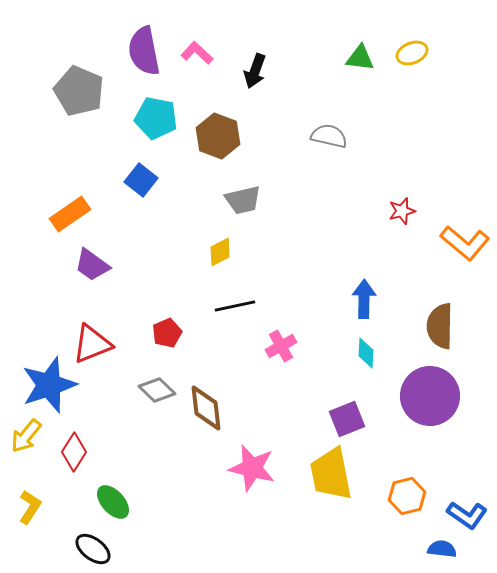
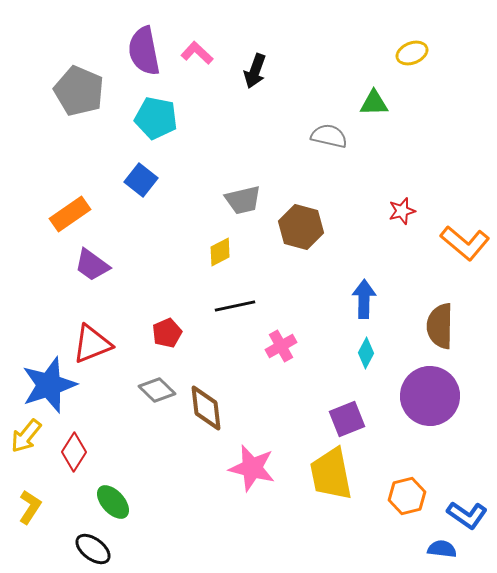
green triangle: moved 14 px right, 45 px down; rotated 8 degrees counterclockwise
brown hexagon: moved 83 px right, 91 px down; rotated 6 degrees counterclockwise
cyan diamond: rotated 24 degrees clockwise
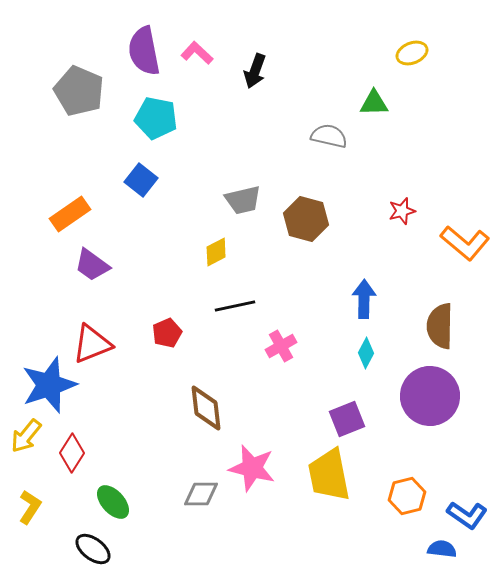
brown hexagon: moved 5 px right, 8 px up
yellow diamond: moved 4 px left
gray diamond: moved 44 px right, 104 px down; rotated 45 degrees counterclockwise
red diamond: moved 2 px left, 1 px down
yellow trapezoid: moved 2 px left, 1 px down
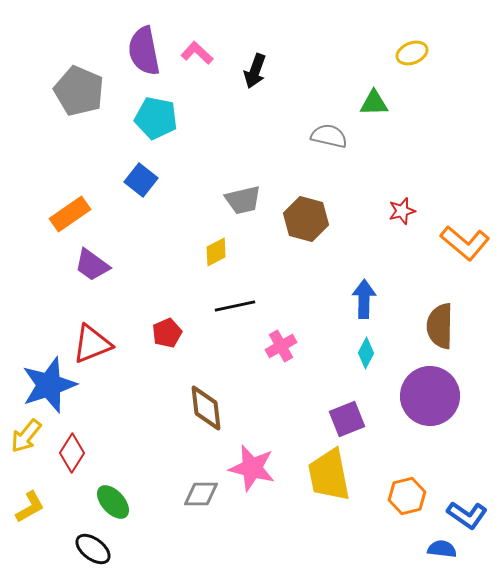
yellow L-shape: rotated 28 degrees clockwise
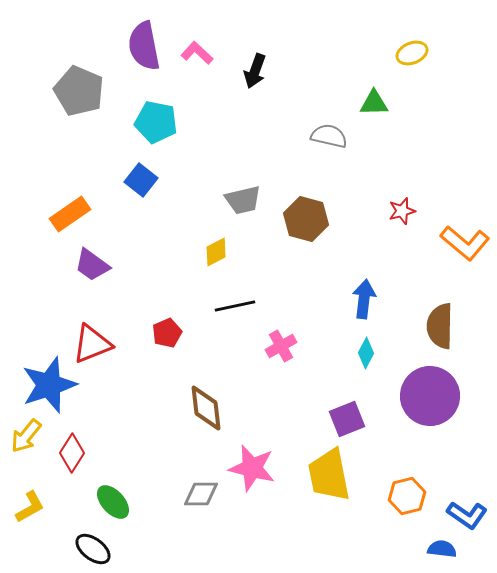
purple semicircle: moved 5 px up
cyan pentagon: moved 4 px down
blue arrow: rotated 6 degrees clockwise
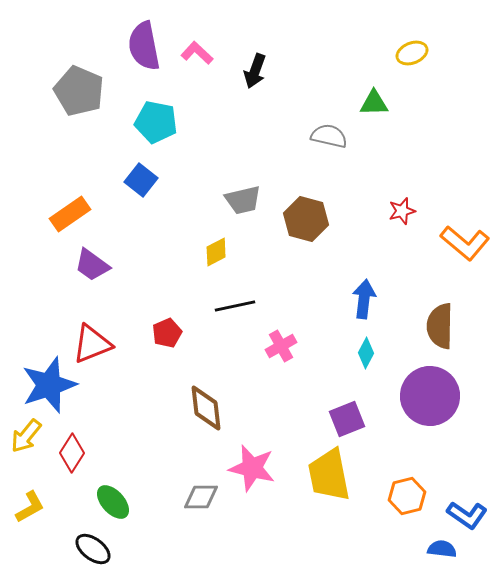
gray diamond: moved 3 px down
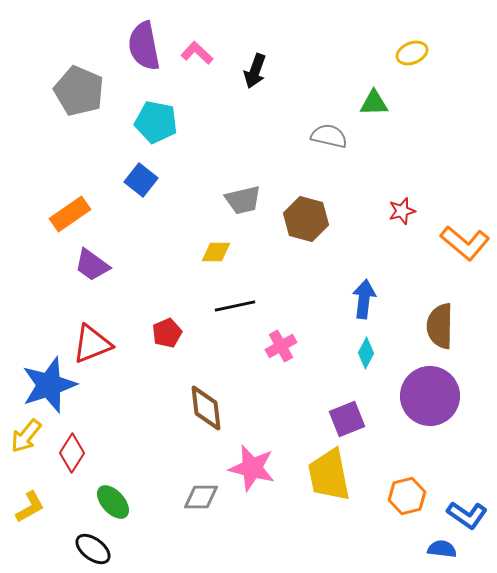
yellow diamond: rotated 28 degrees clockwise
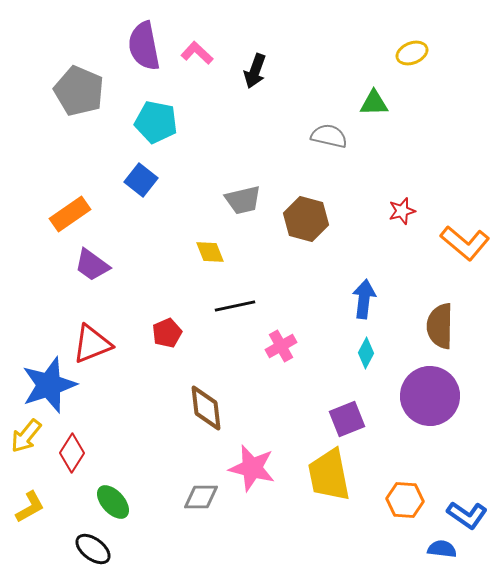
yellow diamond: moved 6 px left; rotated 68 degrees clockwise
orange hexagon: moved 2 px left, 4 px down; rotated 18 degrees clockwise
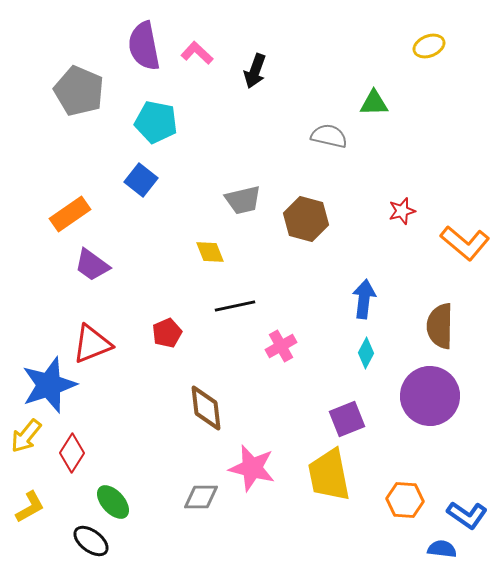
yellow ellipse: moved 17 px right, 7 px up
black ellipse: moved 2 px left, 8 px up
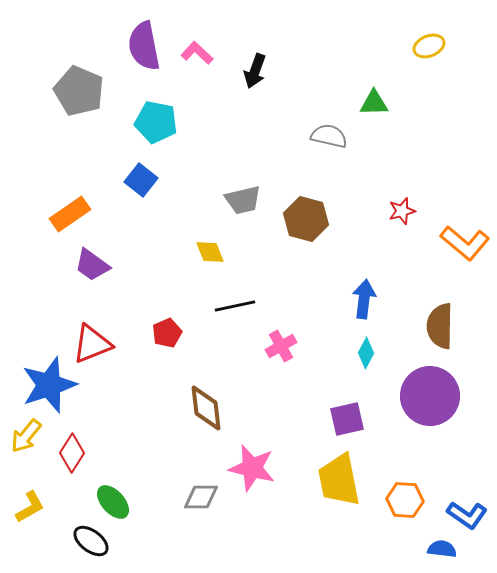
purple square: rotated 9 degrees clockwise
yellow trapezoid: moved 10 px right, 5 px down
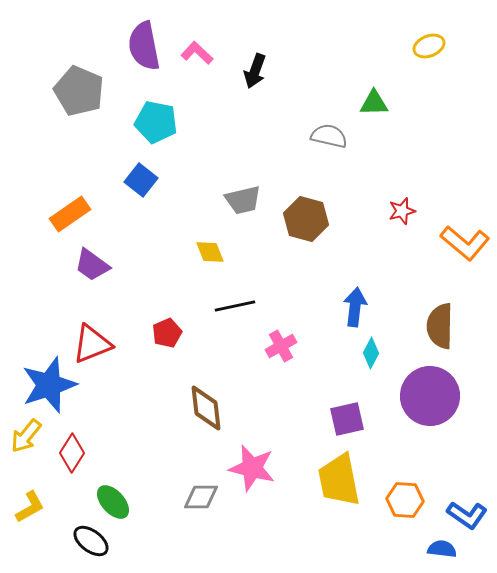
blue arrow: moved 9 px left, 8 px down
cyan diamond: moved 5 px right
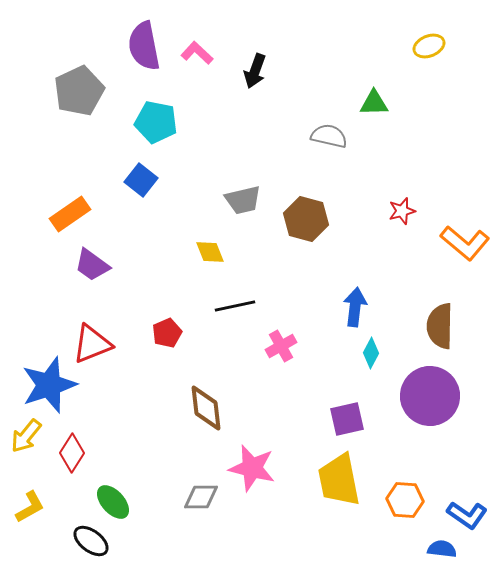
gray pentagon: rotated 24 degrees clockwise
